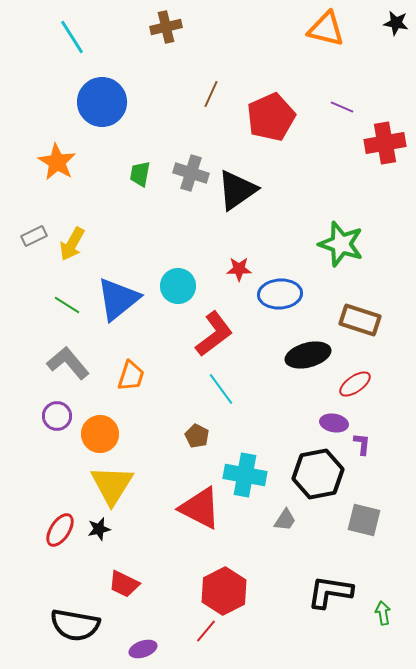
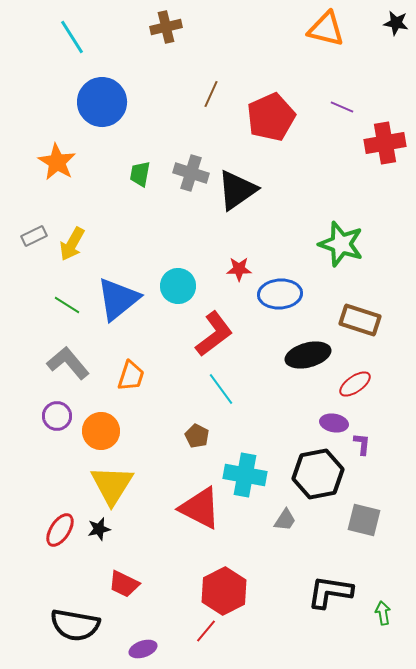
orange circle at (100, 434): moved 1 px right, 3 px up
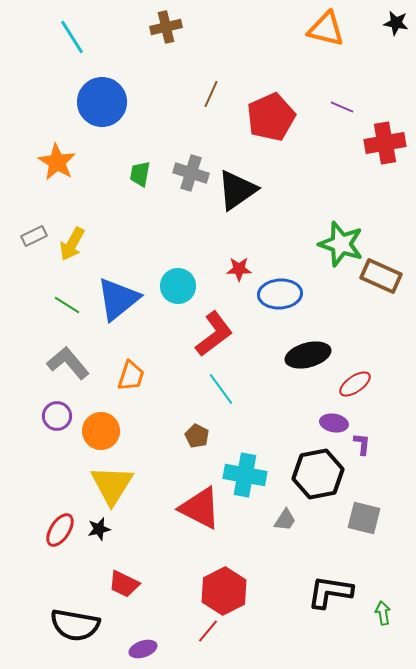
brown rectangle at (360, 320): moved 21 px right, 44 px up; rotated 6 degrees clockwise
gray square at (364, 520): moved 2 px up
red line at (206, 631): moved 2 px right
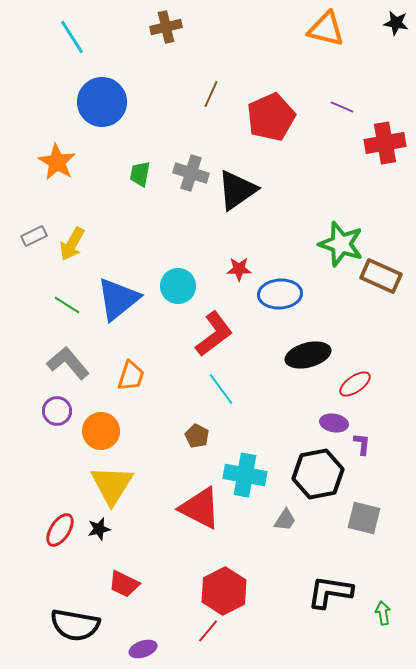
purple circle at (57, 416): moved 5 px up
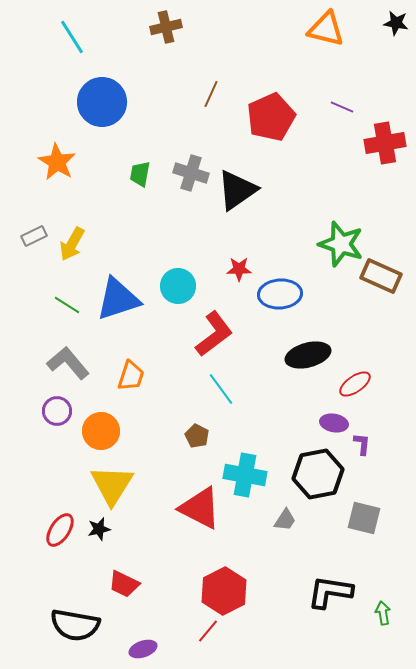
blue triangle at (118, 299): rotated 21 degrees clockwise
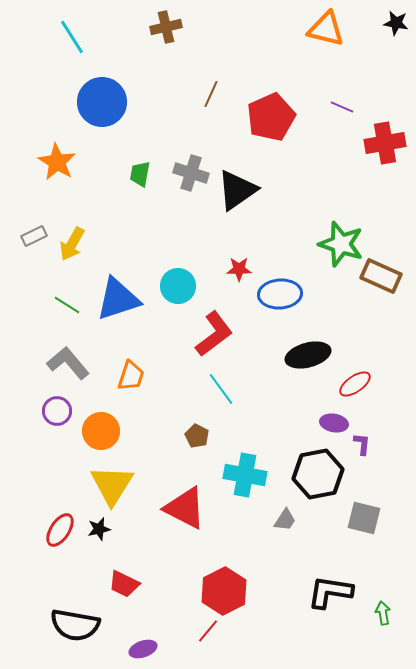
red triangle at (200, 508): moved 15 px left
